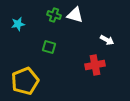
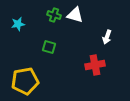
white arrow: moved 3 px up; rotated 80 degrees clockwise
yellow pentagon: rotated 12 degrees clockwise
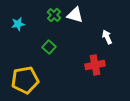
green cross: rotated 24 degrees clockwise
white arrow: rotated 136 degrees clockwise
green square: rotated 24 degrees clockwise
yellow pentagon: moved 1 px up
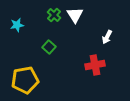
white triangle: rotated 42 degrees clockwise
cyan star: moved 1 px left, 1 px down
white arrow: rotated 128 degrees counterclockwise
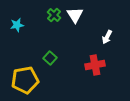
green square: moved 1 px right, 11 px down
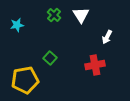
white triangle: moved 6 px right
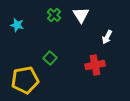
cyan star: rotated 24 degrees clockwise
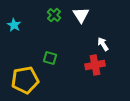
cyan star: moved 3 px left; rotated 16 degrees clockwise
white arrow: moved 4 px left, 7 px down; rotated 120 degrees clockwise
green square: rotated 24 degrees counterclockwise
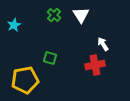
cyan star: rotated 16 degrees clockwise
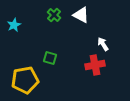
white triangle: rotated 30 degrees counterclockwise
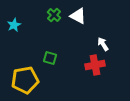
white triangle: moved 3 px left, 1 px down
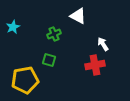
green cross: moved 19 px down; rotated 24 degrees clockwise
cyan star: moved 1 px left, 2 px down
green square: moved 1 px left, 2 px down
